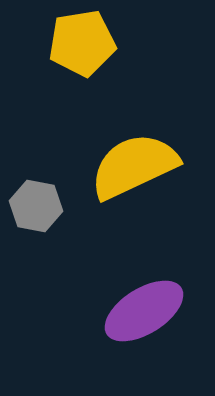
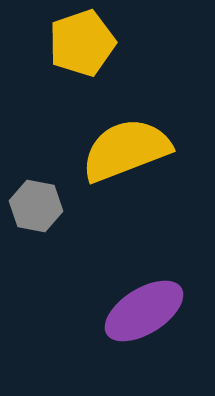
yellow pentagon: rotated 10 degrees counterclockwise
yellow semicircle: moved 8 px left, 16 px up; rotated 4 degrees clockwise
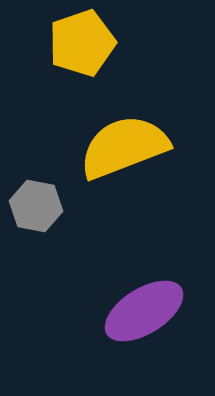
yellow semicircle: moved 2 px left, 3 px up
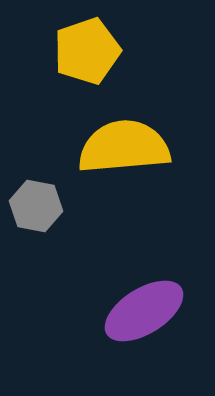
yellow pentagon: moved 5 px right, 8 px down
yellow semicircle: rotated 16 degrees clockwise
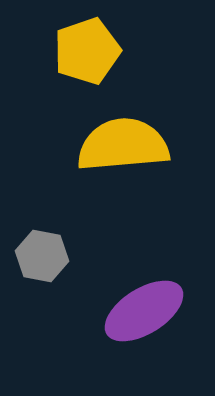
yellow semicircle: moved 1 px left, 2 px up
gray hexagon: moved 6 px right, 50 px down
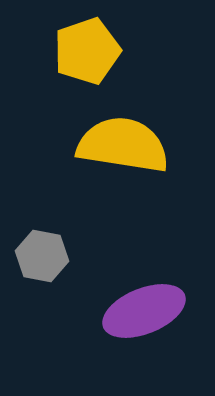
yellow semicircle: rotated 14 degrees clockwise
purple ellipse: rotated 10 degrees clockwise
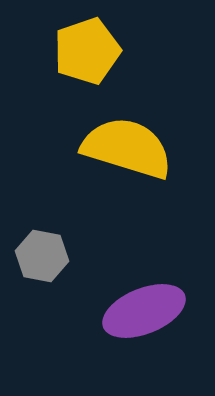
yellow semicircle: moved 4 px right, 3 px down; rotated 8 degrees clockwise
